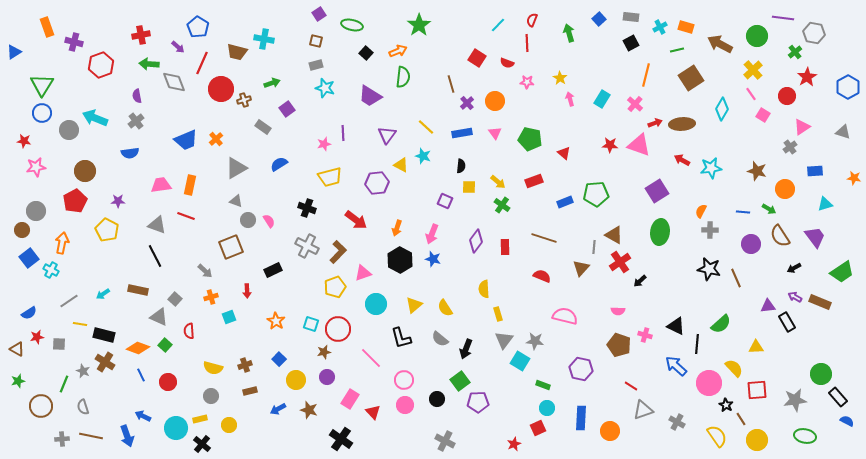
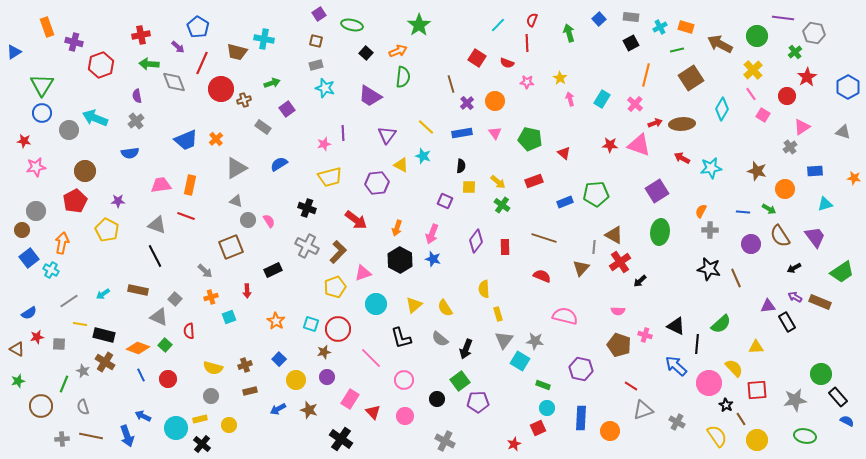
red arrow at (682, 160): moved 2 px up
red circle at (168, 382): moved 3 px up
pink circle at (405, 405): moved 11 px down
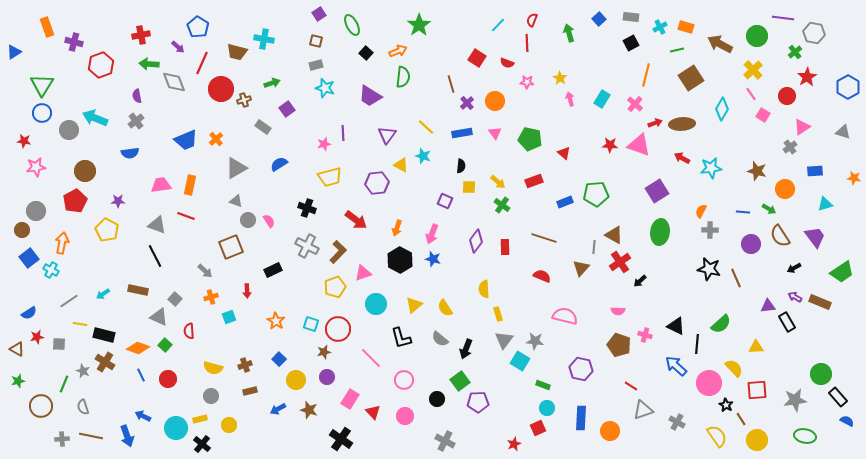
green ellipse at (352, 25): rotated 50 degrees clockwise
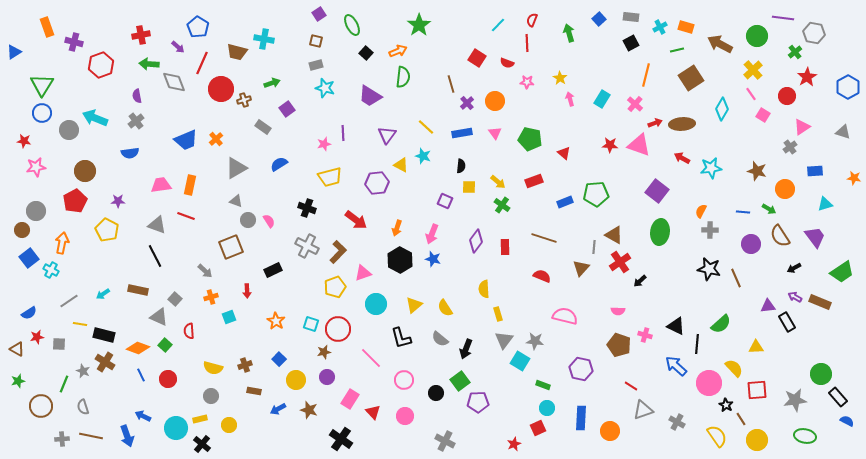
purple square at (657, 191): rotated 20 degrees counterclockwise
brown rectangle at (250, 391): moved 4 px right; rotated 24 degrees clockwise
black circle at (437, 399): moved 1 px left, 6 px up
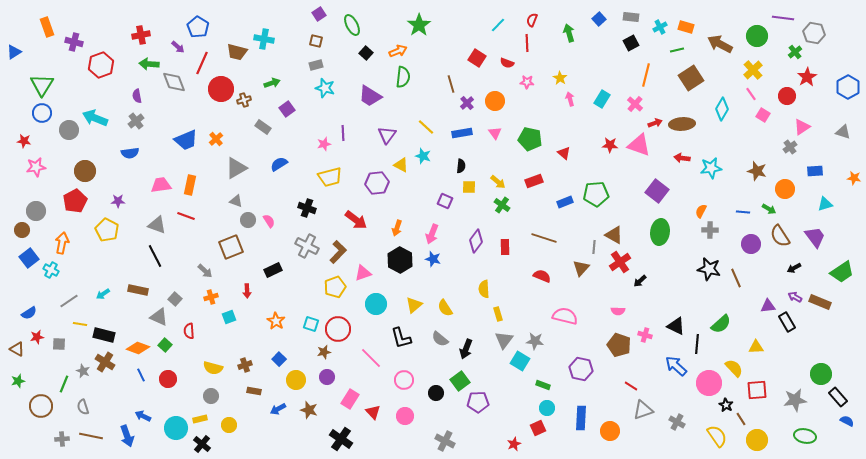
red arrow at (682, 158): rotated 21 degrees counterclockwise
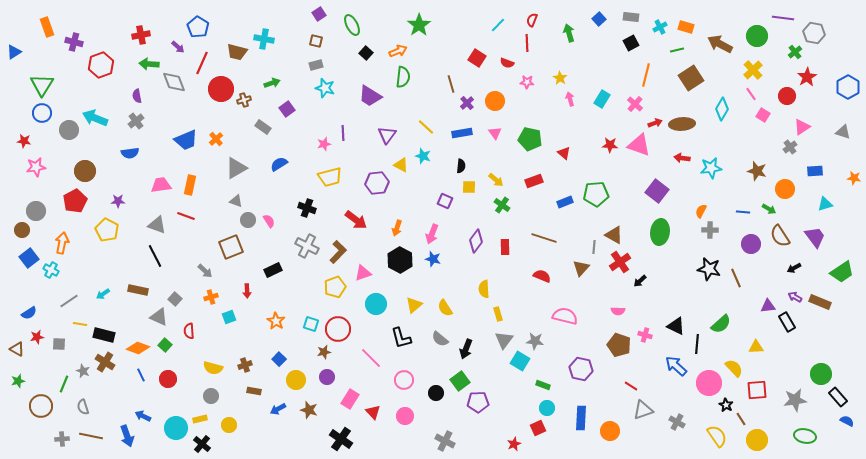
yellow arrow at (498, 182): moved 2 px left, 2 px up
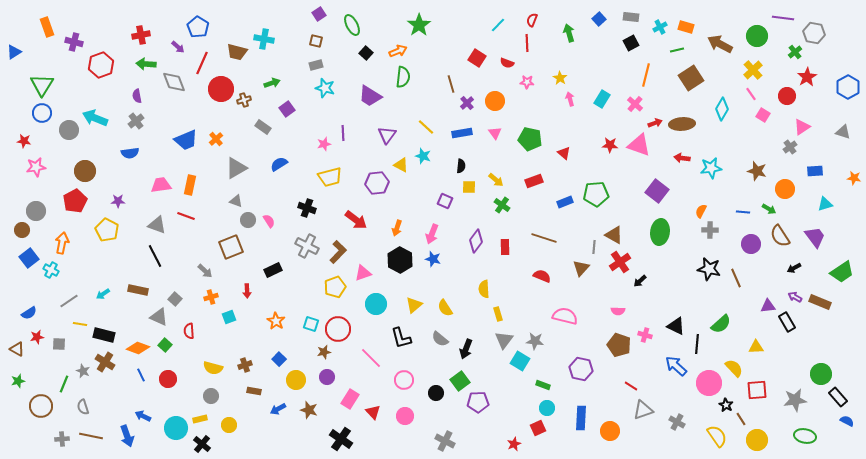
green arrow at (149, 64): moved 3 px left
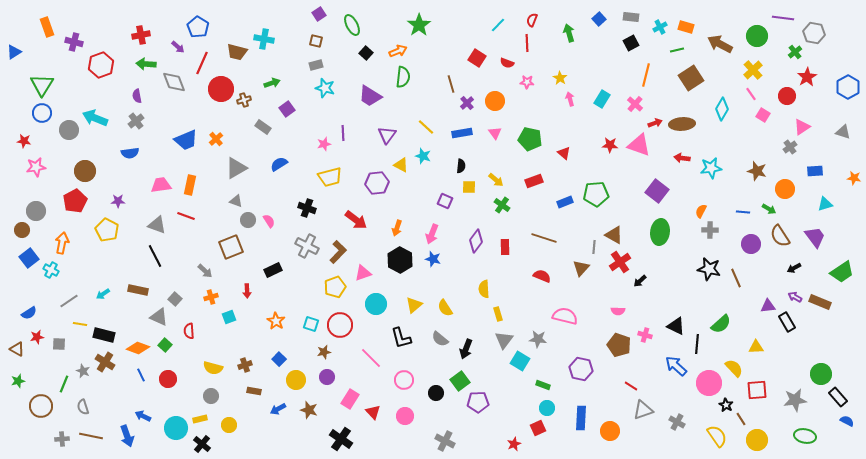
red circle at (338, 329): moved 2 px right, 4 px up
gray star at (535, 341): moved 3 px right, 2 px up
